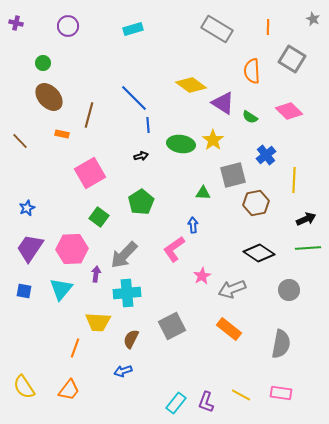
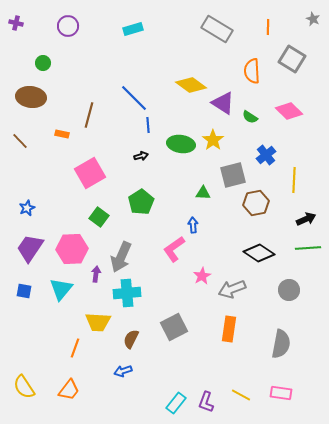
brown ellipse at (49, 97): moved 18 px left; rotated 40 degrees counterclockwise
gray arrow at (124, 255): moved 3 px left, 2 px down; rotated 20 degrees counterclockwise
gray square at (172, 326): moved 2 px right, 1 px down
orange rectangle at (229, 329): rotated 60 degrees clockwise
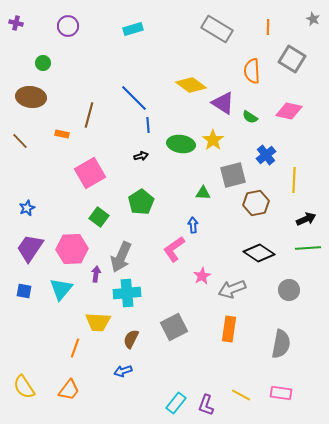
pink diamond at (289, 111): rotated 32 degrees counterclockwise
purple L-shape at (206, 402): moved 3 px down
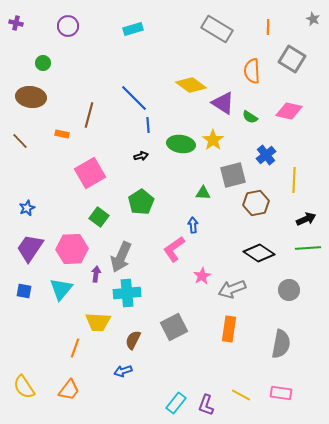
brown semicircle at (131, 339): moved 2 px right, 1 px down
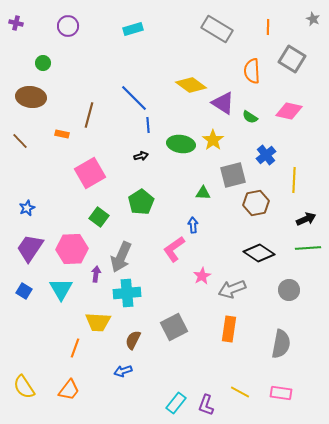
cyan triangle at (61, 289): rotated 10 degrees counterclockwise
blue square at (24, 291): rotated 21 degrees clockwise
yellow line at (241, 395): moved 1 px left, 3 px up
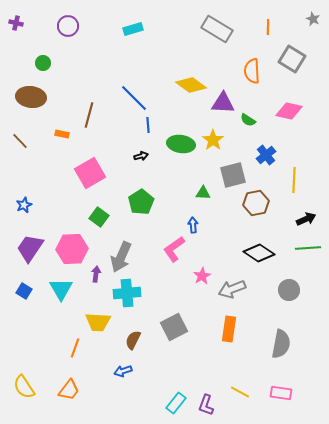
purple triangle at (223, 103): rotated 30 degrees counterclockwise
green semicircle at (250, 117): moved 2 px left, 3 px down
blue star at (27, 208): moved 3 px left, 3 px up
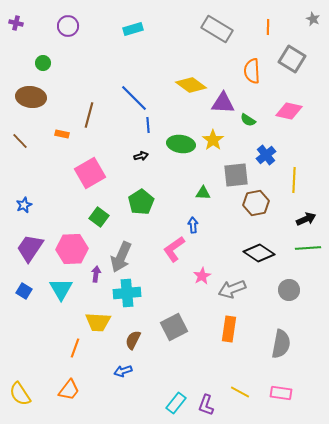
gray square at (233, 175): moved 3 px right; rotated 8 degrees clockwise
yellow semicircle at (24, 387): moved 4 px left, 7 px down
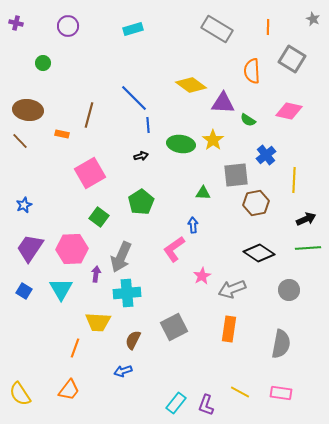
brown ellipse at (31, 97): moved 3 px left, 13 px down
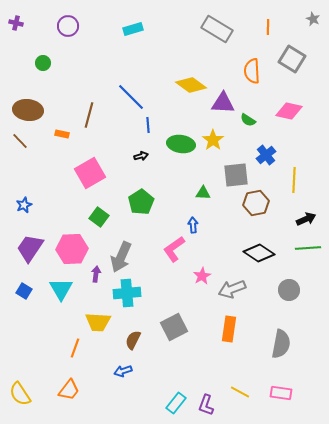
blue line at (134, 98): moved 3 px left, 1 px up
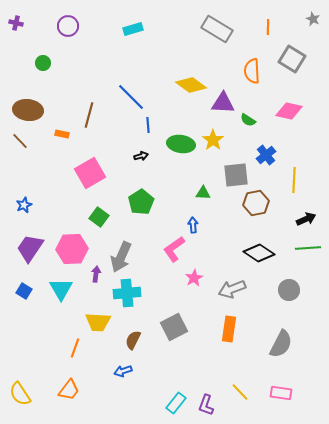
pink star at (202, 276): moved 8 px left, 2 px down
gray semicircle at (281, 344): rotated 16 degrees clockwise
yellow line at (240, 392): rotated 18 degrees clockwise
